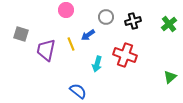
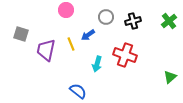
green cross: moved 3 px up
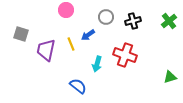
green triangle: rotated 24 degrees clockwise
blue semicircle: moved 5 px up
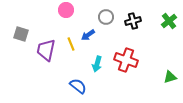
red cross: moved 1 px right, 5 px down
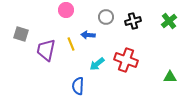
blue arrow: rotated 40 degrees clockwise
cyan arrow: rotated 35 degrees clockwise
green triangle: rotated 16 degrees clockwise
blue semicircle: rotated 126 degrees counterclockwise
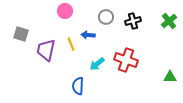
pink circle: moved 1 px left, 1 px down
